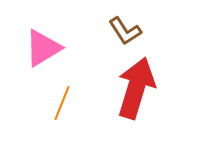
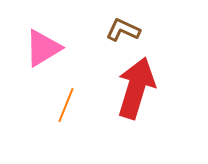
brown L-shape: moved 2 px left, 1 px up; rotated 148 degrees clockwise
orange line: moved 4 px right, 2 px down
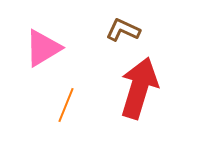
red arrow: moved 3 px right
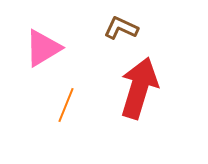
brown L-shape: moved 2 px left, 2 px up
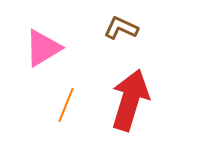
red arrow: moved 9 px left, 12 px down
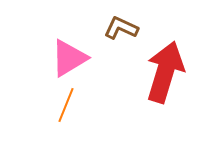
pink triangle: moved 26 px right, 10 px down
red arrow: moved 35 px right, 28 px up
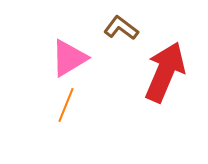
brown L-shape: rotated 12 degrees clockwise
red arrow: rotated 6 degrees clockwise
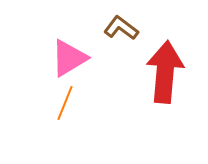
red arrow: rotated 18 degrees counterclockwise
orange line: moved 1 px left, 2 px up
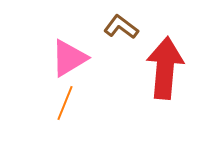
brown L-shape: moved 1 px up
red arrow: moved 4 px up
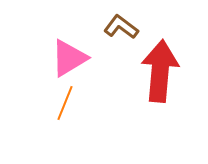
red arrow: moved 5 px left, 3 px down
